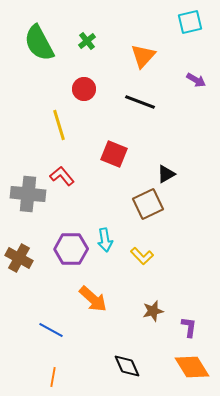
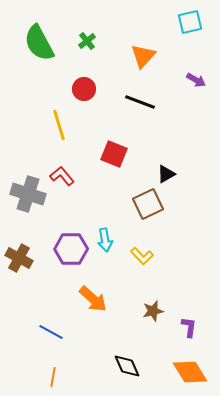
gray cross: rotated 12 degrees clockwise
blue line: moved 2 px down
orange diamond: moved 2 px left, 5 px down
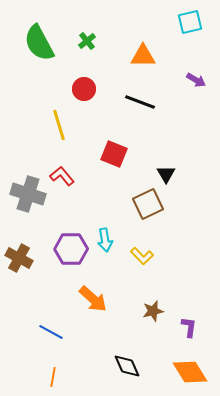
orange triangle: rotated 48 degrees clockwise
black triangle: rotated 30 degrees counterclockwise
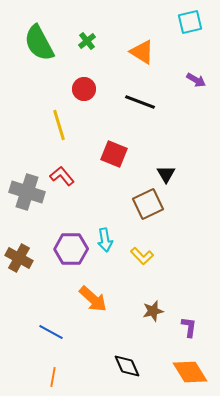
orange triangle: moved 1 px left, 4 px up; rotated 32 degrees clockwise
gray cross: moved 1 px left, 2 px up
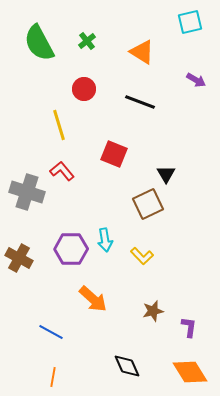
red L-shape: moved 5 px up
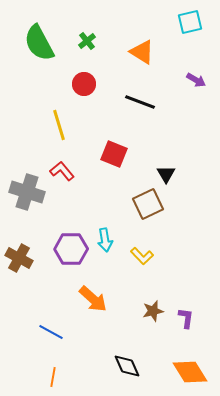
red circle: moved 5 px up
purple L-shape: moved 3 px left, 9 px up
